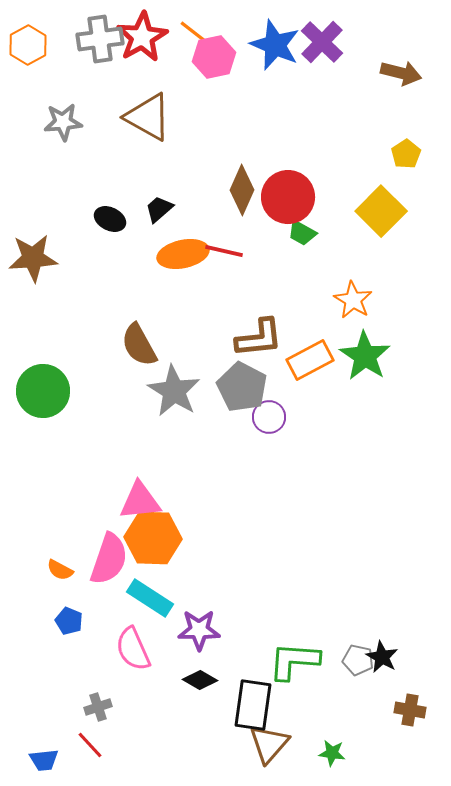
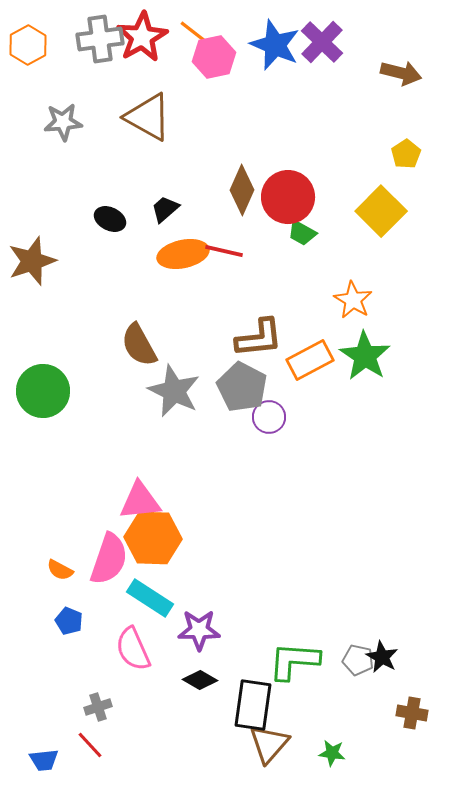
black trapezoid at (159, 209): moved 6 px right
brown star at (33, 258): moved 1 px left, 3 px down; rotated 15 degrees counterclockwise
gray star at (174, 391): rotated 6 degrees counterclockwise
brown cross at (410, 710): moved 2 px right, 3 px down
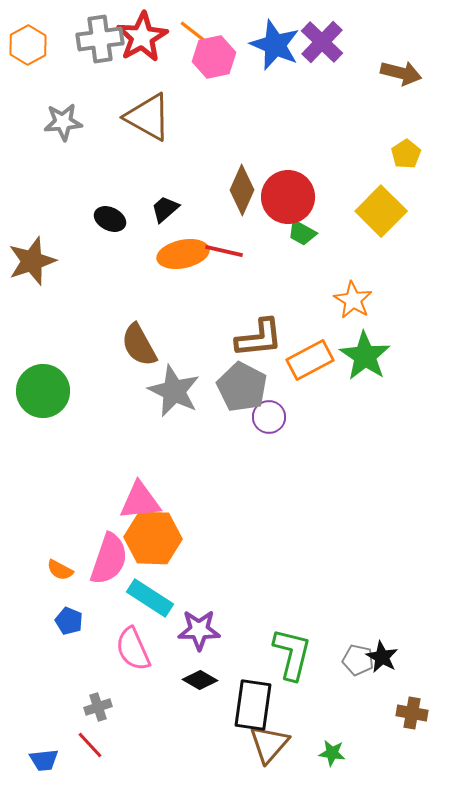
green L-shape at (294, 661): moved 2 px left, 7 px up; rotated 100 degrees clockwise
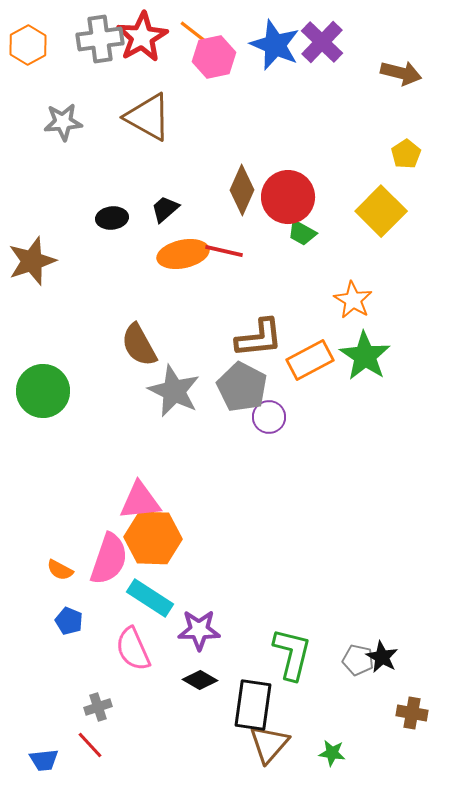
black ellipse at (110, 219): moved 2 px right, 1 px up; rotated 32 degrees counterclockwise
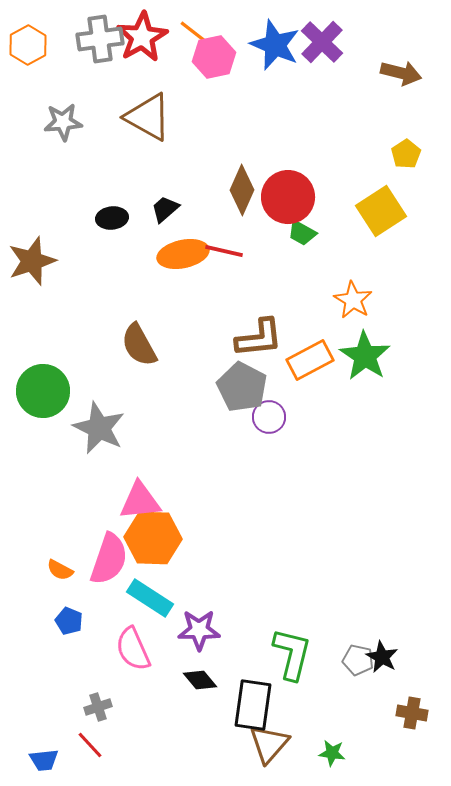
yellow square at (381, 211): rotated 12 degrees clockwise
gray star at (174, 391): moved 75 px left, 37 px down
black diamond at (200, 680): rotated 20 degrees clockwise
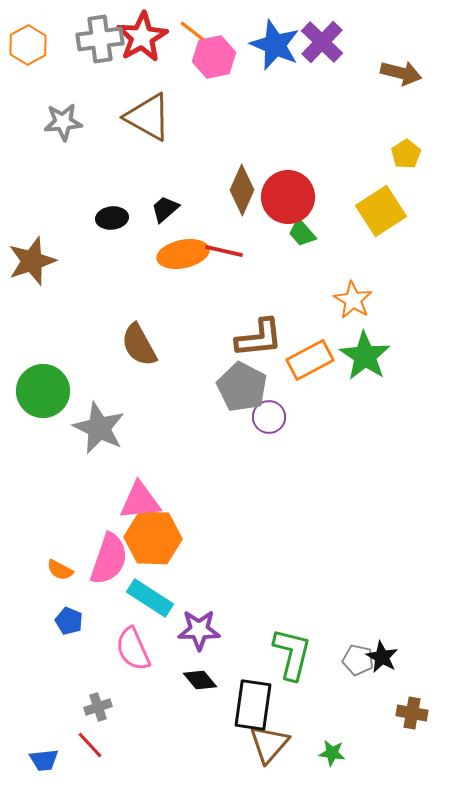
green trapezoid at (302, 233): rotated 20 degrees clockwise
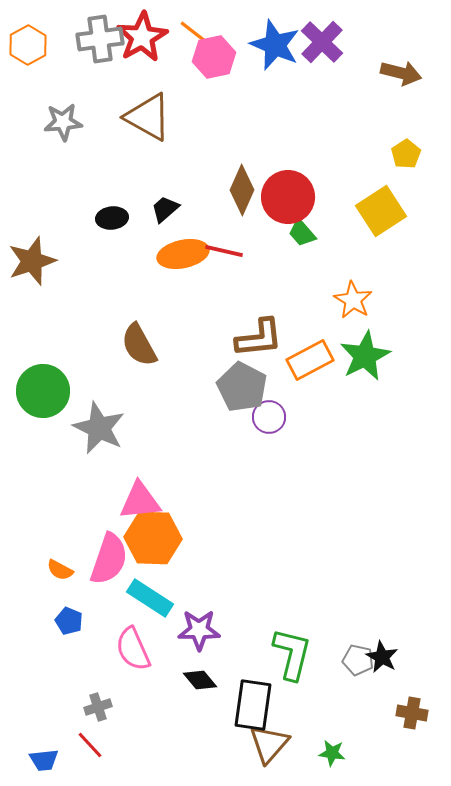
green star at (365, 356): rotated 12 degrees clockwise
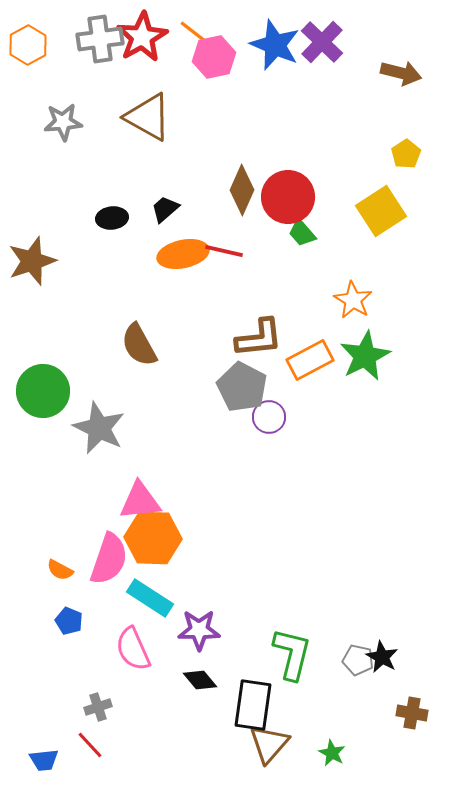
green star at (332, 753): rotated 20 degrees clockwise
